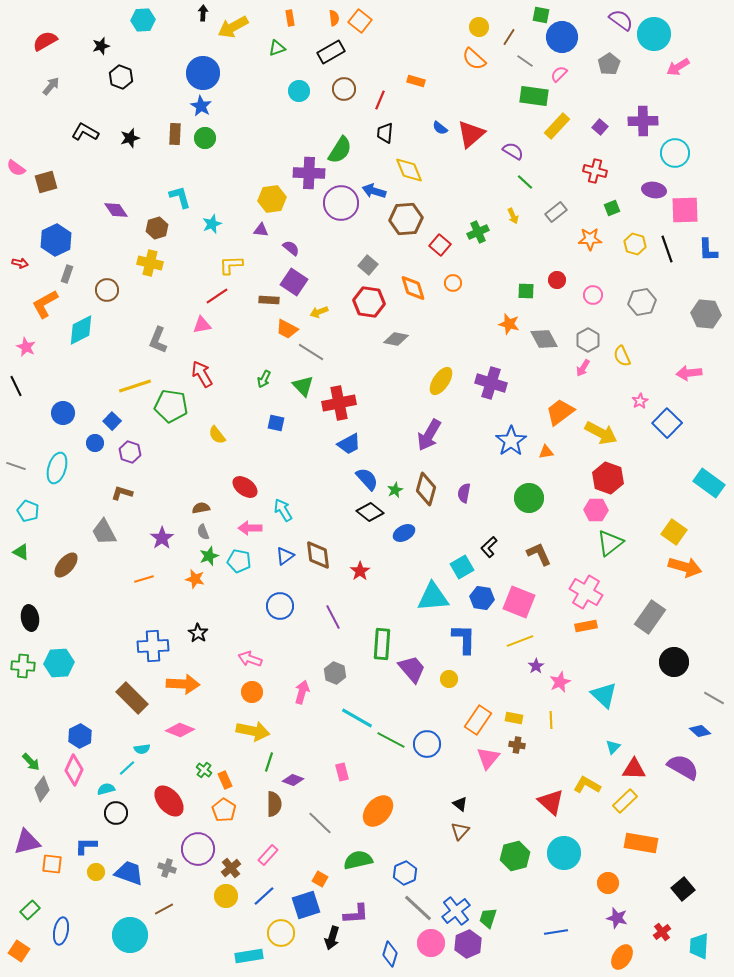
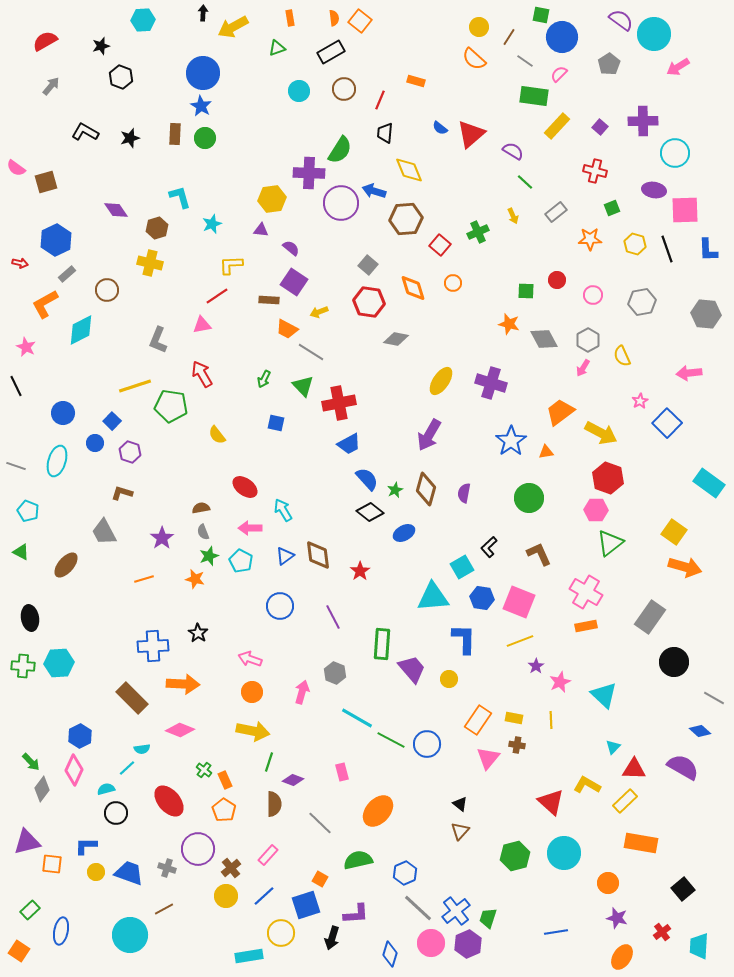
gray rectangle at (67, 274): rotated 30 degrees clockwise
cyan ellipse at (57, 468): moved 7 px up
cyan pentagon at (239, 561): moved 2 px right; rotated 15 degrees clockwise
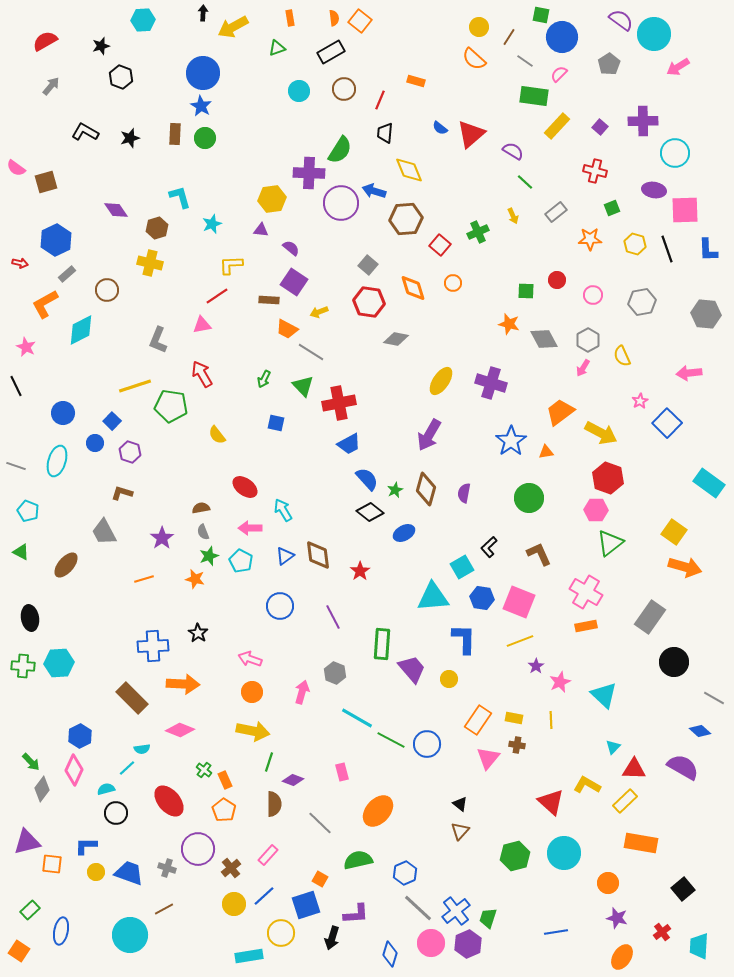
yellow circle at (226, 896): moved 8 px right, 8 px down
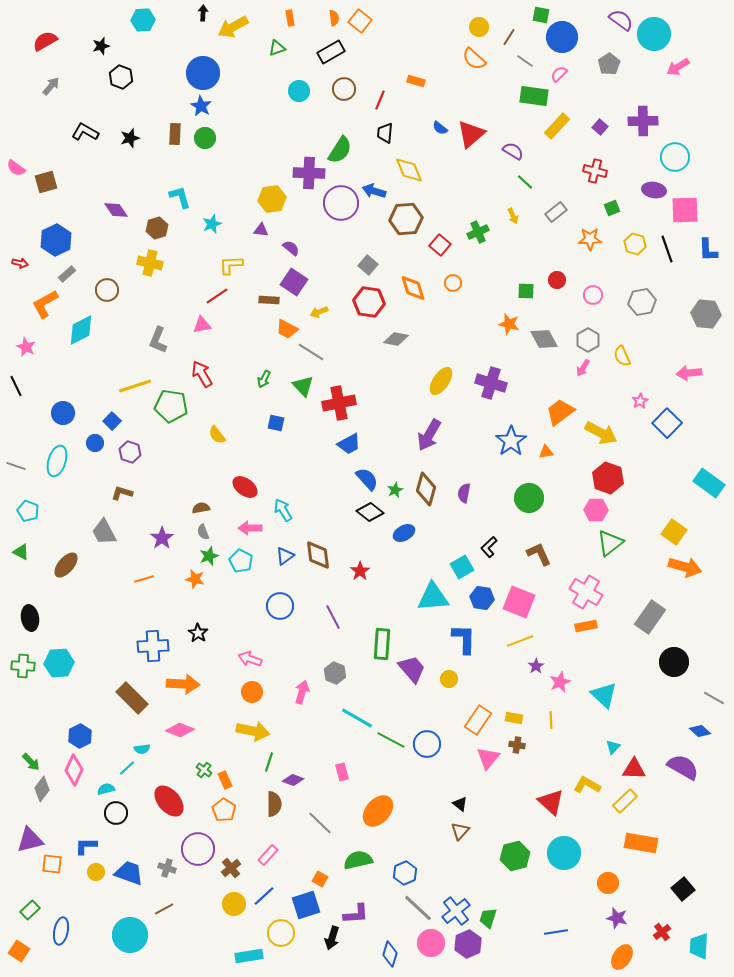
cyan circle at (675, 153): moved 4 px down
purple triangle at (27, 842): moved 3 px right, 2 px up
